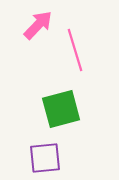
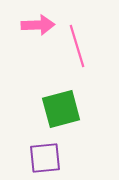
pink arrow: rotated 44 degrees clockwise
pink line: moved 2 px right, 4 px up
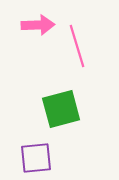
purple square: moved 9 px left
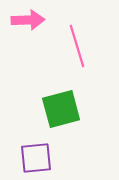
pink arrow: moved 10 px left, 5 px up
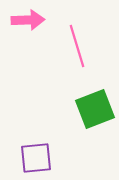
green square: moved 34 px right; rotated 6 degrees counterclockwise
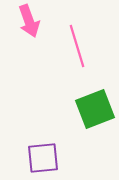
pink arrow: moved 1 px right, 1 px down; rotated 72 degrees clockwise
purple square: moved 7 px right
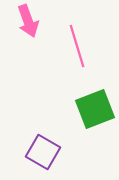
pink arrow: moved 1 px left
purple square: moved 6 px up; rotated 36 degrees clockwise
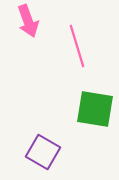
green square: rotated 30 degrees clockwise
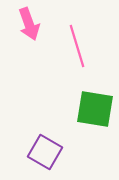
pink arrow: moved 1 px right, 3 px down
purple square: moved 2 px right
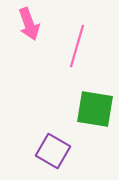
pink line: rotated 33 degrees clockwise
purple square: moved 8 px right, 1 px up
